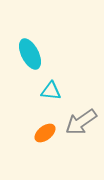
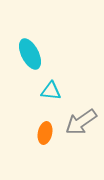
orange ellipse: rotated 40 degrees counterclockwise
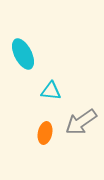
cyan ellipse: moved 7 px left
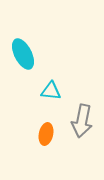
gray arrow: moved 1 px right, 1 px up; rotated 44 degrees counterclockwise
orange ellipse: moved 1 px right, 1 px down
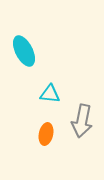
cyan ellipse: moved 1 px right, 3 px up
cyan triangle: moved 1 px left, 3 px down
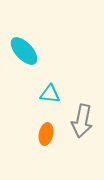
cyan ellipse: rotated 16 degrees counterclockwise
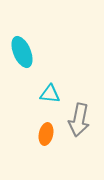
cyan ellipse: moved 2 px left, 1 px down; rotated 20 degrees clockwise
gray arrow: moved 3 px left, 1 px up
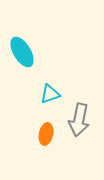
cyan ellipse: rotated 8 degrees counterclockwise
cyan triangle: rotated 25 degrees counterclockwise
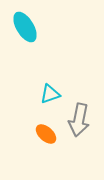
cyan ellipse: moved 3 px right, 25 px up
orange ellipse: rotated 60 degrees counterclockwise
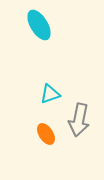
cyan ellipse: moved 14 px right, 2 px up
orange ellipse: rotated 15 degrees clockwise
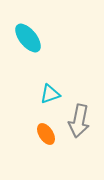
cyan ellipse: moved 11 px left, 13 px down; rotated 8 degrees counterclockwise
gray arrow: moved 1 px down
